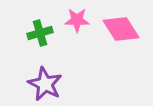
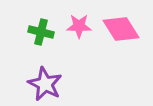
pink star: moved 2 px right, 6 px down
green cross: moved 1 px right, 1 px up; rotated 30 degrees clockwise
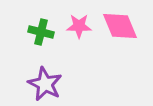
pink diamond: moved 1 px left, 3 px up; rotated 9 degrees clockwise
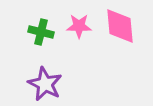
pink diamond: rotated 18 degrees clockwise
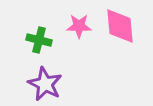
green cross: moved 2 px left, 8 px down
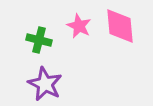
pink star: rotated 25 degrees clockwise
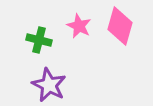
pink diamond: rotated 21 degrees clockwise
purple star: moved 4 px right, 1 px down
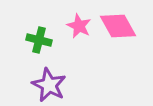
pink diamond: moved 2 px left; rotated 45 degrees counterclockwise
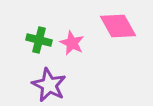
pink star: moved 7 px left, 17 px down
